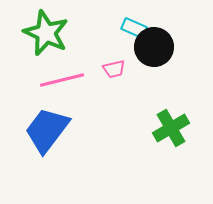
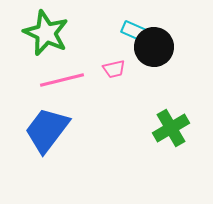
cyan rectangle: moved 3 px down
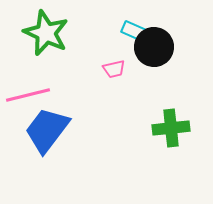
pink line: moved 34 px left, 15 px down
green cross: rotated 24 degrees clockwise
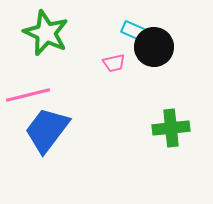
pink trapezoid: moved 6 px up
